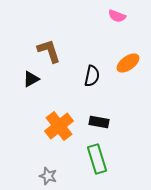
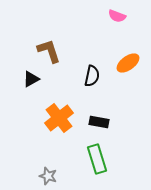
orange cross: moved 8 px up
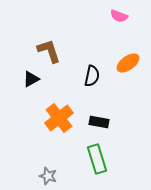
pink semicircle: moved 2 px right
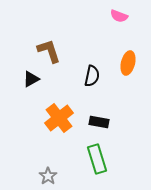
orange ellipse: rotated 40 degrees counterclockwise
gray star: rotated 18 degrees clockwise
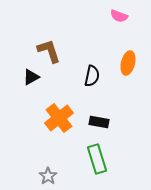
black triangle: moved 2 px up
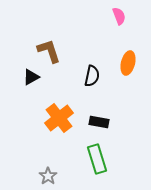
pink semicircle: rotated 132 degrees counterclockwise
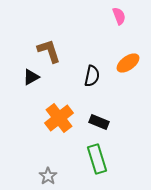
orange ellipse: rotated 40 degrees clockwise
black rectangle: rotated 12 degrees clockwise
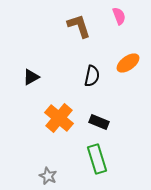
brown L-shape: moved 30 px right, 25 px up
orange cross: rotated 12 degrees counterclockwise
gray star: rotated 12 degrees counterclockwise
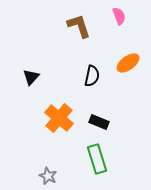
black triangle: rotated 18 degrees counterclockwise
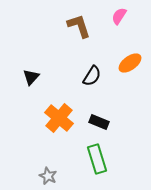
pink semicircle: rotated 126 degrees counterclockwise
orange ellipse: moved 2 px right
black semicircle: rotated 20 degrees clockwise
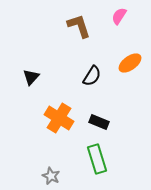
orange cross: rotated 8 degrees counterclockwise
gray star: moved 3 px right
